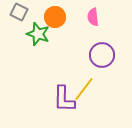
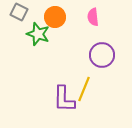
yellow line: rotated 15 degrees counterclockwise
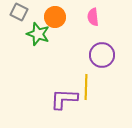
yellow line: moved 2 px right, 2 px up; rotated 20 degrees counterclockwise
purple L-shape: rotated 92 degrees clockwise
